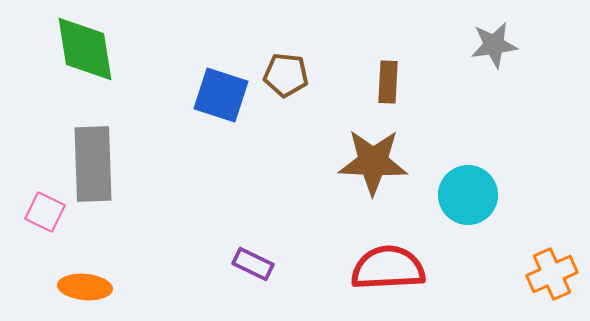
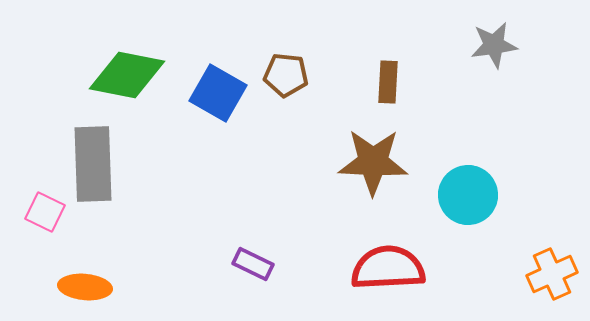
green diamond: moved 42 px right, 26 px down; rotated 70 degrees counterclockwise
blue square: moved 3 px left, 2 px up; rotated 12 degrees clockwise
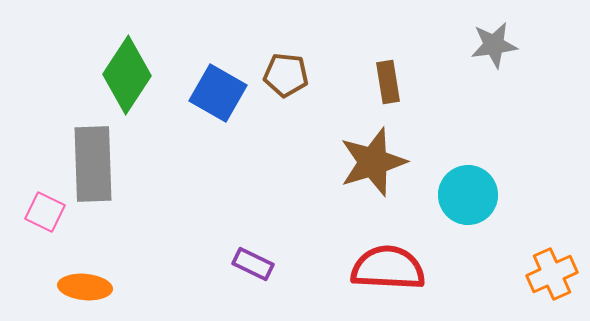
green diamond: rotated 68 degrees counterclockwise
brown rectangle: rotated 12 degrees counterclockwise
brown star: rotated 20 degrees counterclockwise
red semicircle: rotated 6 degrees clockwise
